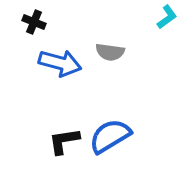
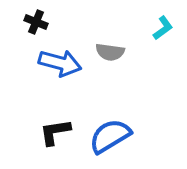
cyan L-shape: moved 4 px left, 11 px down
black cross: moved 2 px right
black L-shape: moved 9 px left, 9 px up
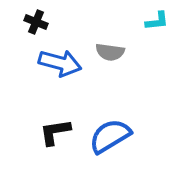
cyan L-shape: moved 6 px left, 7 px up; rotated 30 degrees clockwise
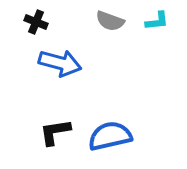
gray semicircle: moved 31 px up; rotated 12 degrees clockwise
blue semicircle: rotated 18 degrees clockwise
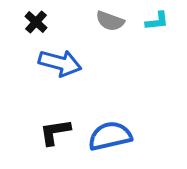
black cross: rotated 20 degrees clockwise
